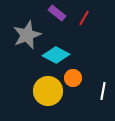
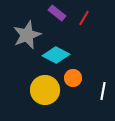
yellow circle: moved 3 px left, 1 px up
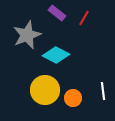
orange circle: moved 20 px down
white line: rotated 18 degrees counterclockwise
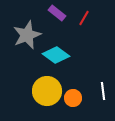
cyan diamond: rotated 8 degrees clockwise
yellow circle: moved 2 px right, 1 px down
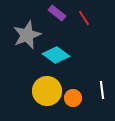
red line: rotated 63 degrees counterclockwise
white line: moved 1 px left, 1 px up
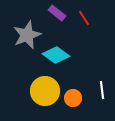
yellow circle: moved 2 px left
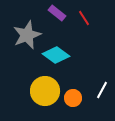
white line: rotated 36 degrees clockwise
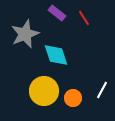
gray star: moved 2 px left, 1 px up
cyan diamond: rotated 36 degrees clockwise
yellow circle: moved 1 px left
